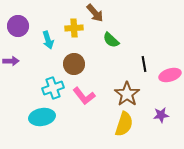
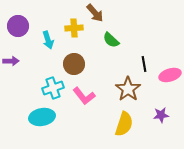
brown star: moved 1 px right, 5 px up
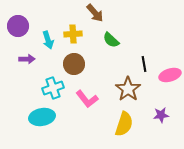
yellow cross: moved 1 px left, 6 px down
purple arrow: moved 16 px right, 2 px up
pink L-shape: moved 3 px right, 3 px down
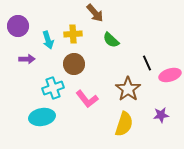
black line: moved 3 px right, 1 px up; rotated 14 degrees counterclockwise
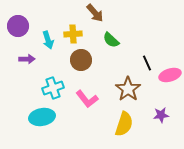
brown circle: moved 7 px right, 4 px up
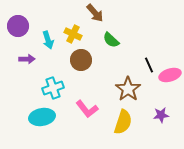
yellow cross: rotated 30 degrees clockwise
black line: moved 2 px right, 2 px down
pink L-shape: moved 10 px down
yellow semicircle: moved 1 px left, 2 px up
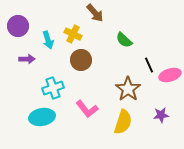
green semicircle: moved 13 px right
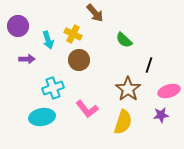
brown circle: moved 2 px left
black line: rotated 42 degrees clockwise
pink ellipse: moved 1 px left, 16 px down
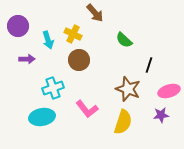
brown star: rotated 15 degrees counterclockwise
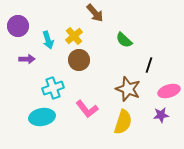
yellow cross: moved 1 px right, 2 px down; rotated 24 degrees clockwise
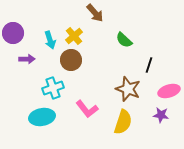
purple circle: moved 5 px left, 7 px down
cyan arrow: moved 2 px right
brown circle: moved 8 px left
purple star: rotated 14 degrees clockwise
